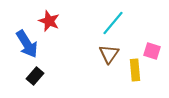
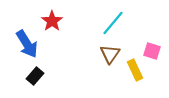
red star: moved 3 px right; rotated 15 degrees clockwise
brown triangle: moved 1 px right
yellow rectangle: rotated 20 degrees counterclockwise
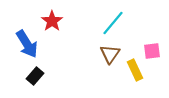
pink square: rotated 24 degrees counterclockwise
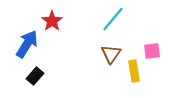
cyan line: moved 4 px up
blue arrow: rotated 116 degrees counterclockwise
brown triangle: moved 1 px right
yellow rectangle: moved 1 px left, 1 px down; rotated 15 degrees clockwise
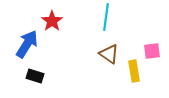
cyan line: moved 7 px left, 2 px up; rotated 32 degrees counterclockwise
brown triangle: moved 2 px left; rotated 30 degrees counterclockwise
black rectangle: rotated 66 degrees clockwise
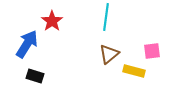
brown triangle: rotated 45 degrees clockwise
yellow rectangle: rotated 65 degrees counterclockwise
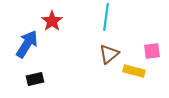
black rectangle: moved 3 px down; rotated 30 degrees counterclockwise
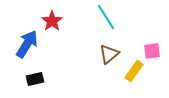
cyan line: rotated 40 degrees counterclockwise
yellow rectangle: rotated 70 degrees counterclockwise
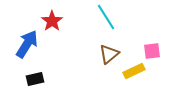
yellow rectangle: rotated 30 degrees clockwise
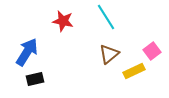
red star: moved 11 px right; rotated 25 degrees counterclockwise
blue arrow: moved 8 px down
pink square: rotated 30 degrees counterclockwise
